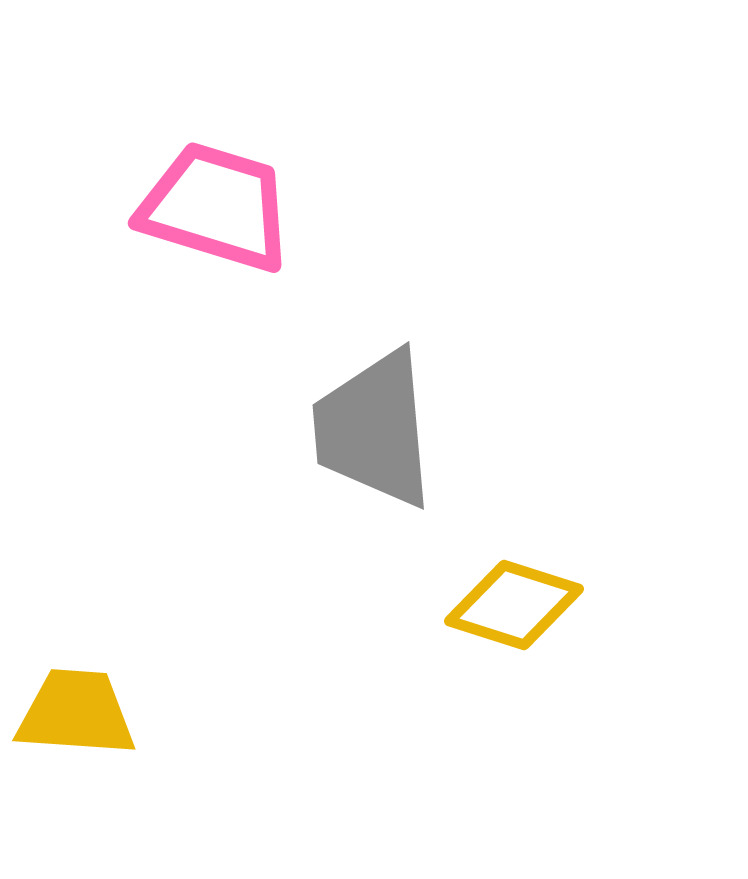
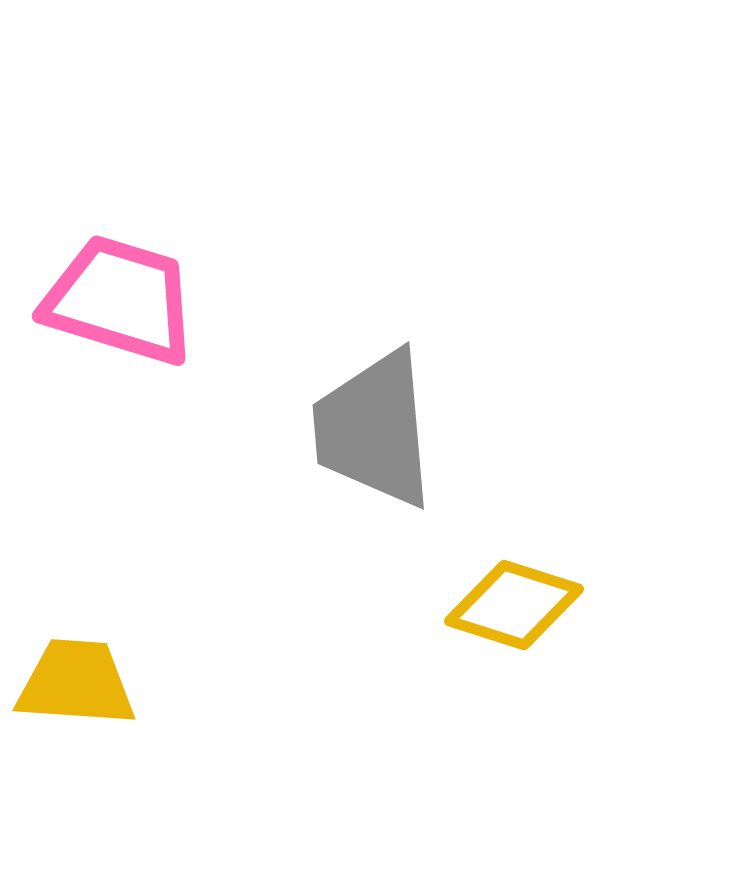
pink trapezoid: moved 96 px left, 93 px down
yellow trapezoid: moved 30 px up
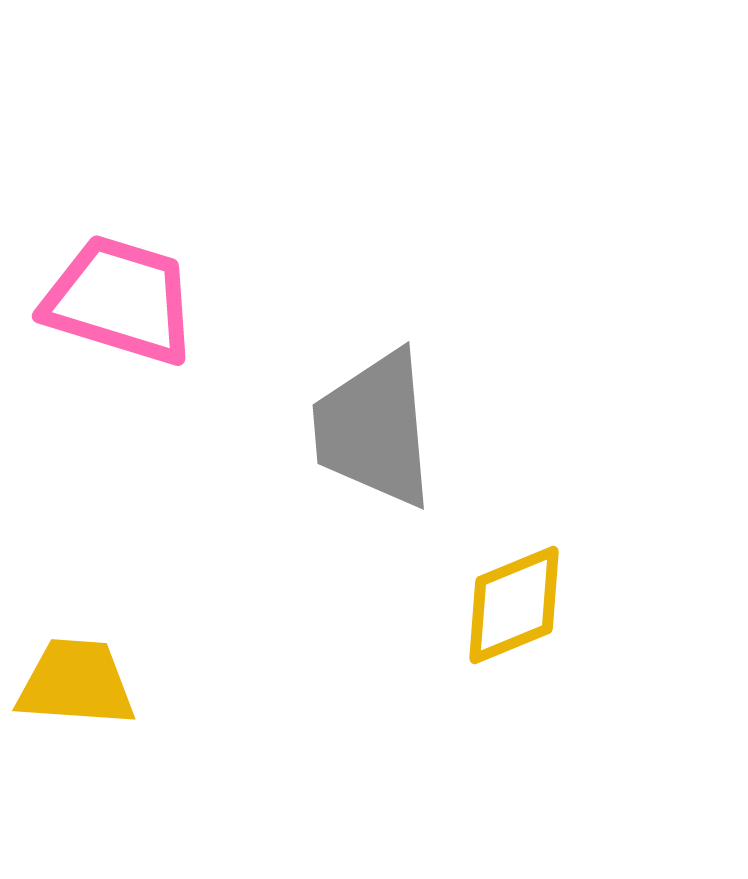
yellow diamond: rotated 40 degrees counterclockwise
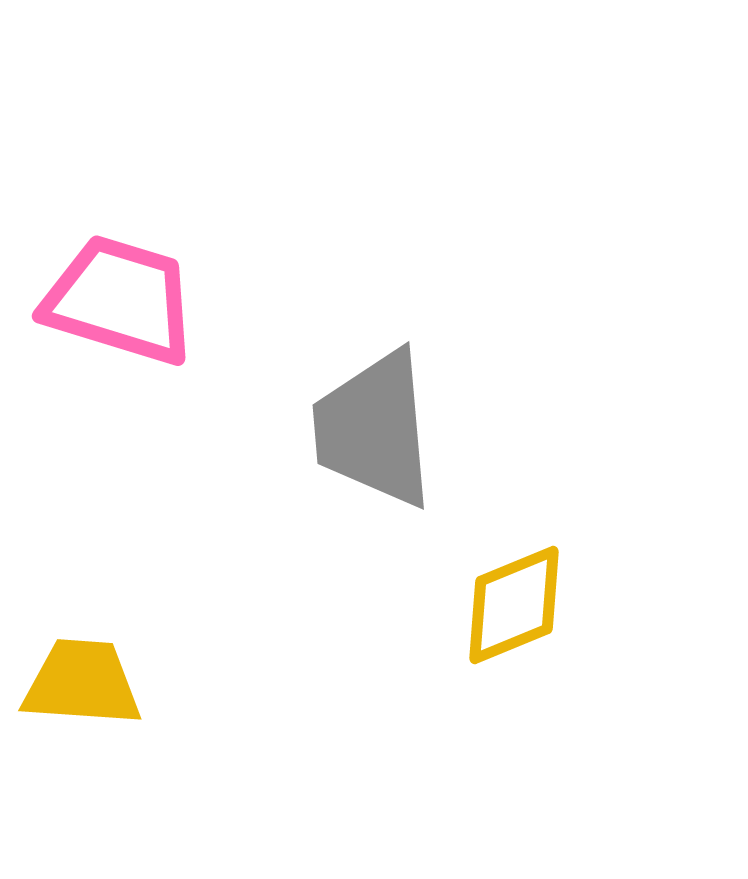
yellow trapezoid: moved 6 px right
